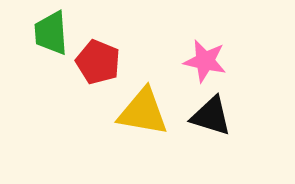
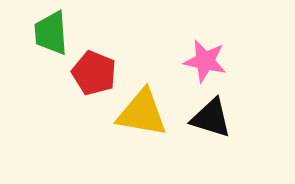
red pentagon: moved 4 px left, 11 px down
yellow triangle: moved 1 px left, 1 px down
black triangle: moved 2 px down
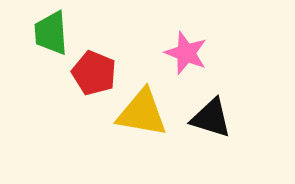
pink star: moved 19 px left, 8 px up; rotated 9 degrees clockwise
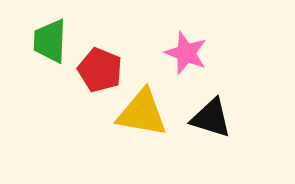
green trapezoid: moved 1 px left, 8 px down; rotated 6 degrees clockwise
red pentagon: moved 6 px right, 3 px up
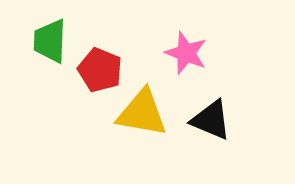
black triangle: moved 2 px down; rotated 6 degrees clockwise
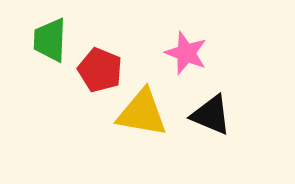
green trapezoid: moved 1 px up
black triangle: moved 5 px up
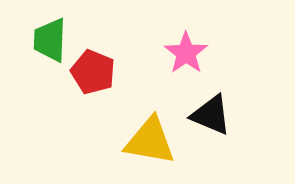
pink star: rotated 15 degrees clockwise
red pentagon: moved 7 px left, 2 px down
yellow triangle: moved 8 px right, 28 px down
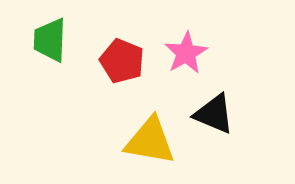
pink star: rotated 6 degrees clockwise
red pentagon: moved 29 px right, 11 px up
black triangle: moved 3 px right, 1 px up
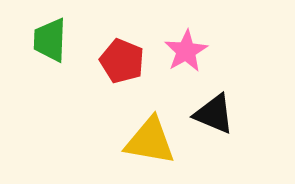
pink star: moved 2 px up
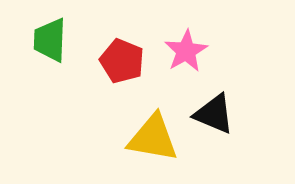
yellow triangle: moved 3 px right, 3 px up
